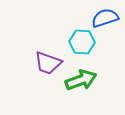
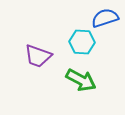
purple trapezoid: moved 10 px left, 7 px up
green arrow: rotated 48 degrees clockwise
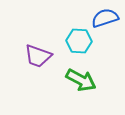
cyan hexagon: moved 3 px left, 1 px up
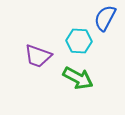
blue semicircle: rotated 44 degrees counterclockwise
green arrow: moved 3 px left, 2 px up
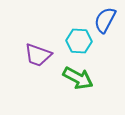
blue semicircle: moved 2 px down
purple trapezoid: moved 1 px up
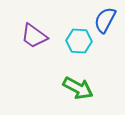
purple trapezoid: moved 4 px left, 19 px up; rotated 16 degrees clockwise
green arrow: moved 10 px down
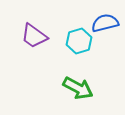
blue semicircle: moved 3 px down; rotated 48 degrees clockwise
cyan hexagon: rotated 20 degrees counterclockwise
